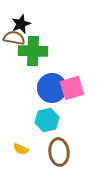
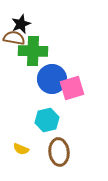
blue circle: moved 9 px up
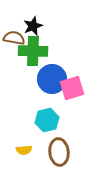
black star: moved 12 px right, 2 px down
yellow semicircle: moved 3 px right, 1 px down; rotated 28 degrees counterclockwise
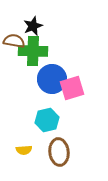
brown semicircle: moved 3 px down
